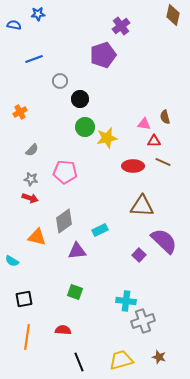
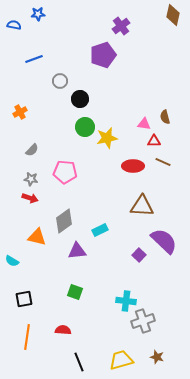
brown star: moved 2 px left
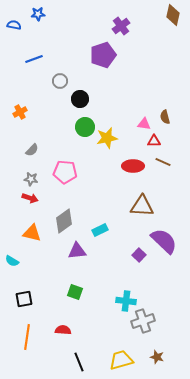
orange triangle: moved 5 px left, 4 px up
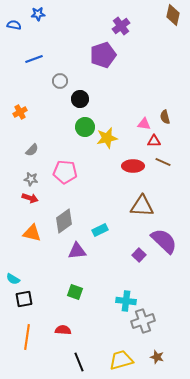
cyan semicircle: moved 1 px right, 18 px down
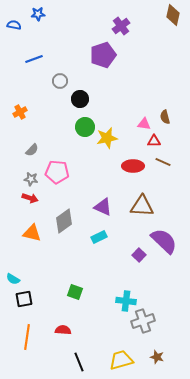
pink pentagon: moved 8 px left
cyan rectangle: moved 1 px left, 7 px down
purple triangle: moved 26 px right, 44 px up; rotated 30 degrees clockwise
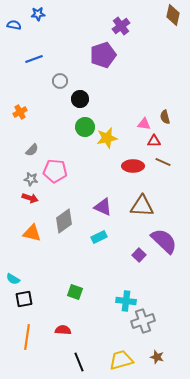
pink pentagon: moved 2 px left, 1 px up
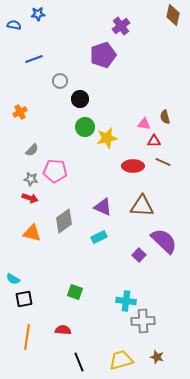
gray cross: rotated 15 degrees clockwise
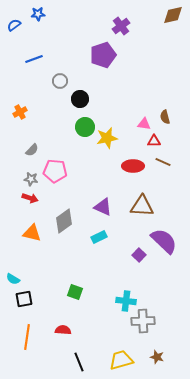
brown diamond: rotated 65 degrees clockwise
blue semicircle: rotated 48 degrees counterclockwise
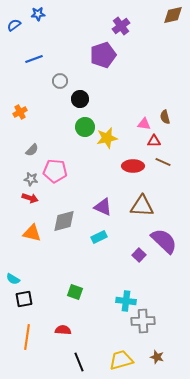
gray diamond: rotated 20 degrees clockwise
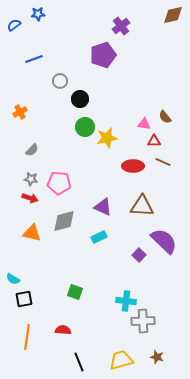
brown semicircle: rotated 24 degrees counterclockwise
pink pentagon: moved 4 px right, 12 px down
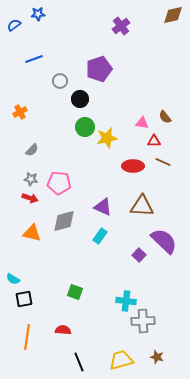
purple pentagon: moved 4 px left, 14 px down
pink triangle: moved 2 px left, 1 px up
cyan rectangle: moved 1 px right, 1 px up; rotated 28 degrees counterclockwise
